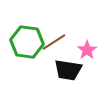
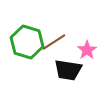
green hexagon: rotated 8 degrees clockwise
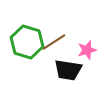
pink star: rotated 18 degrees clockwise
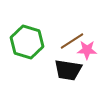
brown line: moved 18 px right, 1 px up
pink star: rotated 18 degrees clockwise
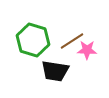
green hexagon: moved 6 px right, 2 px up
black trapezoid: moved 13 px left, 1 px down
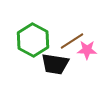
green hexagon: rotated 12 degrees clockwise
black trapezoid: moved 7 px up
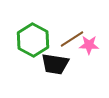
brown line: moved 2 px up
pink star: moved 2 px right, 5 px up
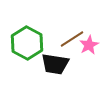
green hexagon: moved 6 px left, 3 px down
pink star: rotated 30 degrees counterclockwise
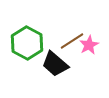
brown line: moved 2 px down
black trapezoid: rotated 32 degrees clockwise
